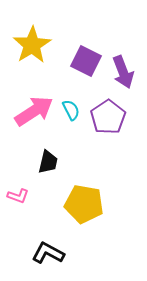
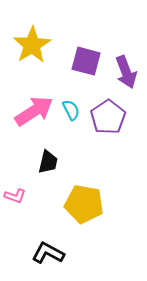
purple square: rotated 12 degrees counterclockwise
purple arrow: moved 3 px right
pink L-shape: moved 3 px left
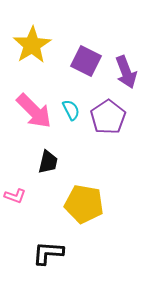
purple square: rotated 12 degrees clockwise
pink arrow: rotated 78 degrees clockwise
black L-shape: rotated 24 degrees counterclockwise
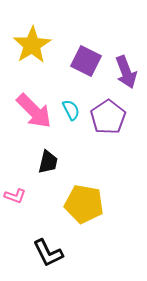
black L-shape: rotated 120 degrees counterclockwise
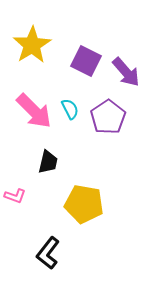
purple arrow: rotated 20 degrees counterclockwise
cyan semicircle: moved 1 px left, 1 px up
black L-shape: rotated 64 degrees clockwise
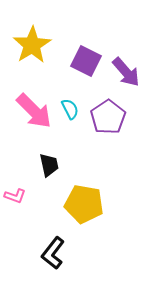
black trapezoid: moved 1 px right, 3 px down; rotated 25 degrees counterclockwise
black L-shape: moved 5 px right
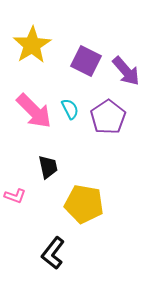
purple arrow: moved 1 px up
black trapezoid: moved 1 px left, 2 px down
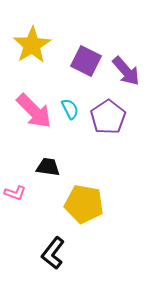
black trapezoid: rotated 70 degrees counterclockwise
pink L-shape: moved 3 px up
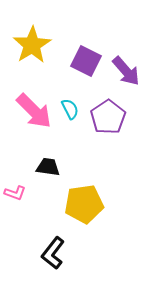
yellow pentagon: rotated 18 degrees counterclockwise
